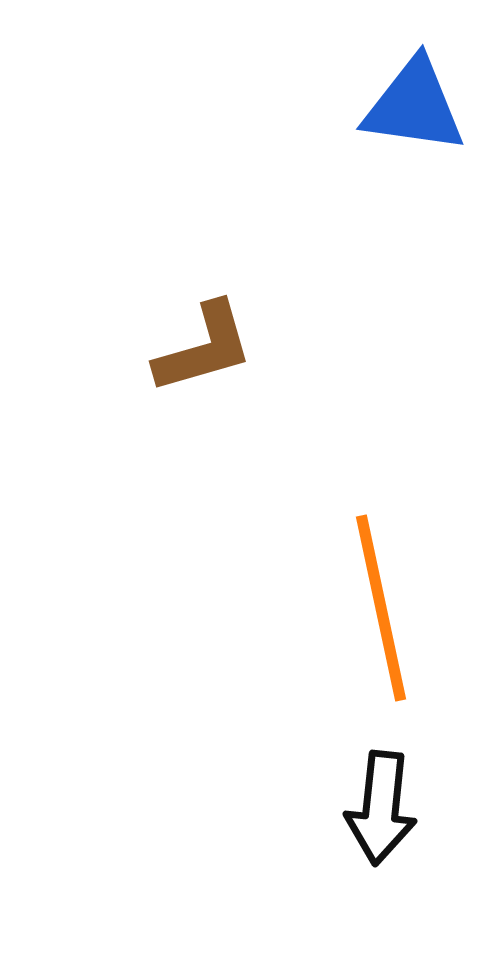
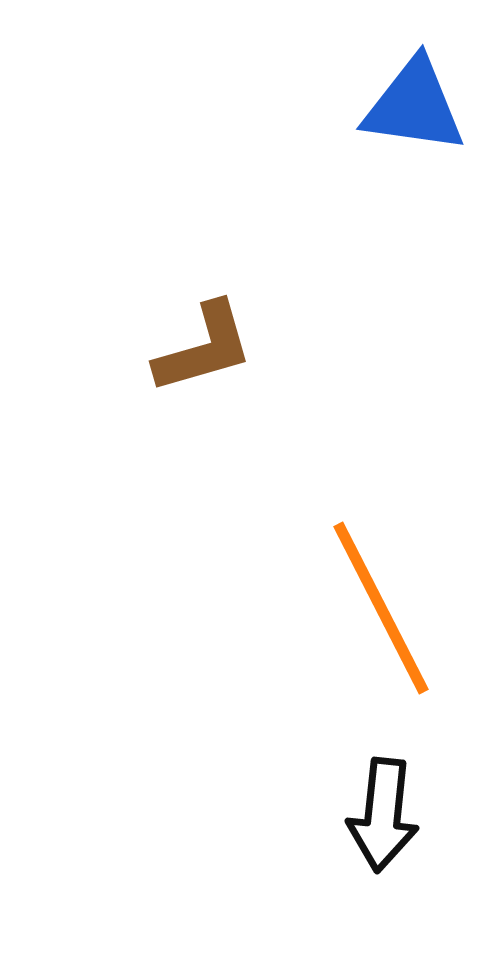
orange line: rotated 15 degrees counterclockwise
black arrow: moved 2 px right, 7 px down
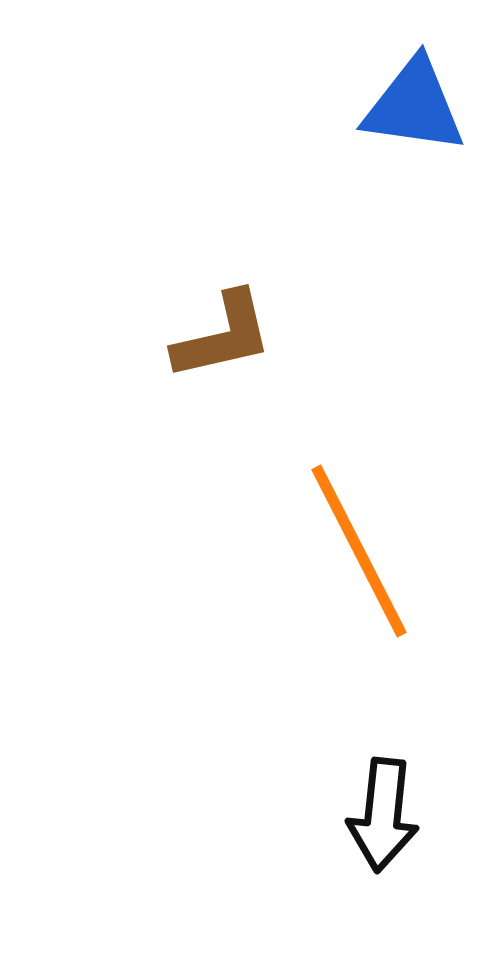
brown L-shape: moved 19 px right, 12 px up; rotated 3 degrees clockwise
orange line: moved 22 px left, 57 px up
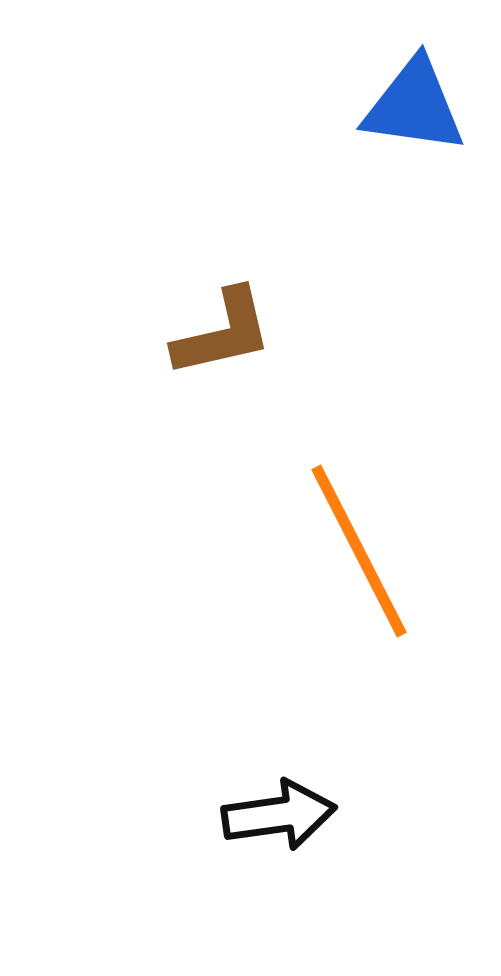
brown L-shape: moved 3 px up
black arrow: moved 104 px left; rotated 104 degrees counterclockwise
